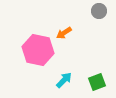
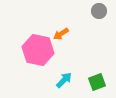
orange arrow: moved 3 px left, 1 px down
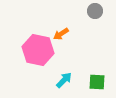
gray circle: moved 4 px left
green square: rotated 24 degrees clockwise
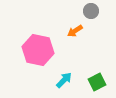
gray circle: moved 4 px left
orange arrow: moved 14 px right, 3 px up
green square: rotated 30 degrees counterclockwise
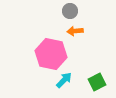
gray circle: moved 21 px left
orange arrow: rotated 28 degrees clockwise
pink hexagon: moved 13 px right, 4 px down
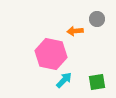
gray circle: moved 27 px right, 8 px down
green square: rotated 18 degrees clockwise
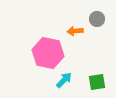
pink hexagon: moved 3 px left, 1 px up
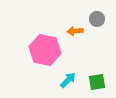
pink hexagon: moved 3 px left, 3 px up
cyan arrow: moved 4 px right
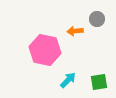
green square: moved 2 px right
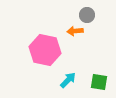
gray circle: moved 10 px left, 4 px up
green square: rotated 18 degrees clockwise
